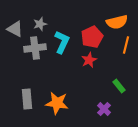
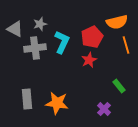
orange line: rotated 30 degrees counterclockwise
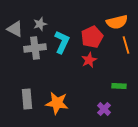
green rectangle: rotated 48 degrees counterclockwise
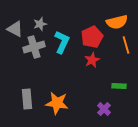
gray cross: moved 1 px left, 1 px up; rotated 10 degrees counterclockwise
red star: moved 3 px right
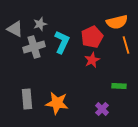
purple cross: moved 2 px left
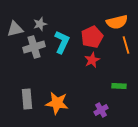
gray triangle: rotated 42 degrees counterclockwise
purple cross: moved 1 px left, 1 px down; rotated 16 degrees clockwise
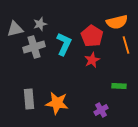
red pentagon: moved 1 px up; rotated 15 degrees counterclockwise
cyan L-shape: moved 2 px right, 2 px down
gray rectangle: moved 2 px right
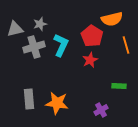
orange semicircle: moved 5 px left, 3 px up
cyan L-shape: moved 3 px left, 1 px down
red star: moved 2 px left
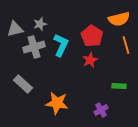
orange semicircle: moved 7 px right
gray rectangle: moved 6 px left, 15 px up; rotated 42 degrees counterclockwise
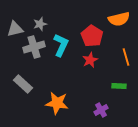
orange line: moved 12 px down
